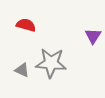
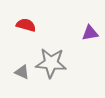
purple triangle: moved 3 px left, 3 px up; rotated 48 degrees clockwise
gray triangle: moved 2 px down
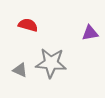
red semicircle: moved 2 px right
gray triangle: moved 2 px left, 2 px up
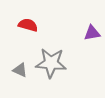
purple triangle: moved 2 px right
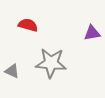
gray triangle: moved 8 px left, 1 px down
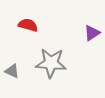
purple triangle: rotated 24 degrees counterclockwise
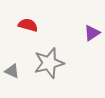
gray star: moved 2 px left; rotated 20 degrees counterclockwise
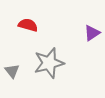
gray triangle: rotated 28 degrees clockwise
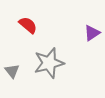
red semicircle: rotated 24 degrees clockwise
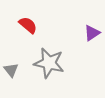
gray star: rotated 28 degrees clockwise
gray triangle: moved 1 px left, 1 px up
